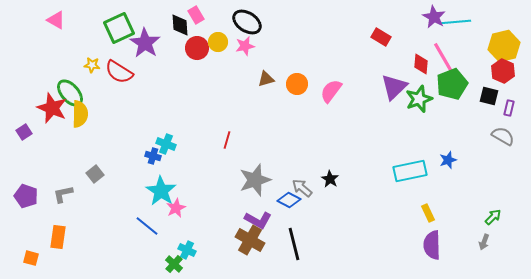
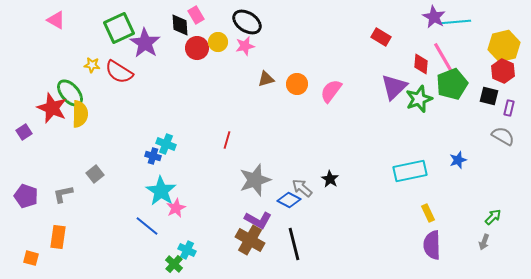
blue star at (448, 160): moved 10 px right
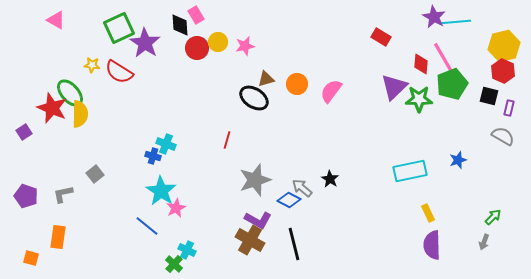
black ellipse at (247, 22): moved 7 px right, 76 px down
green star at (419, 99): rotated 20 degrees clockwise
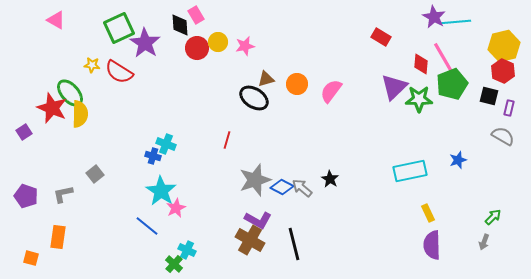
blue diamond at (289, 200): moved 7 px left, 13 px up
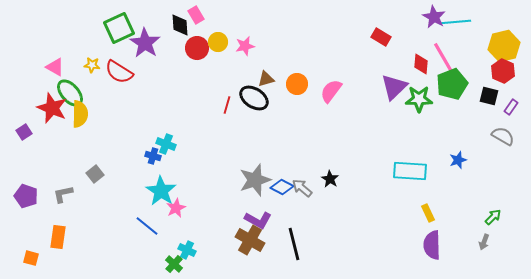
pink triangle at (56, 20): moved 1 px left, 47 px down
purple rectangle at (509, 108): moved 2 px right, 1 px up; rotated 21 degrees clockwise
red line at (227, 140): moved 35 px up
cyan rectangle at (410, 171): rotated 16 degrees clockwise
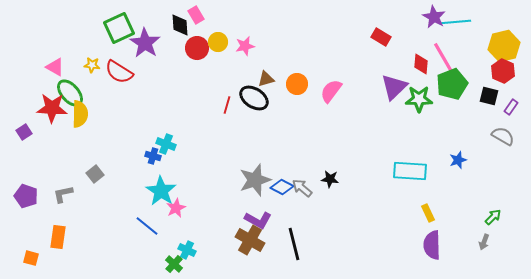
red star at (52, 108): rotated 20 degrees counterclockwise
black star at (330, 179): rotated 24 degrees counterclockwise
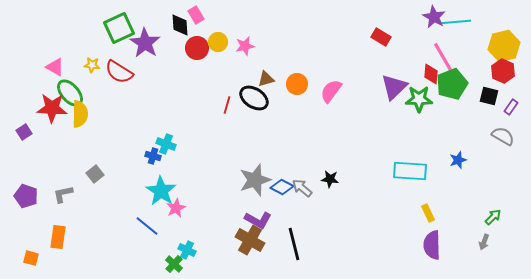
red diamond at (421, 64): moved 10 px right, 10 px down
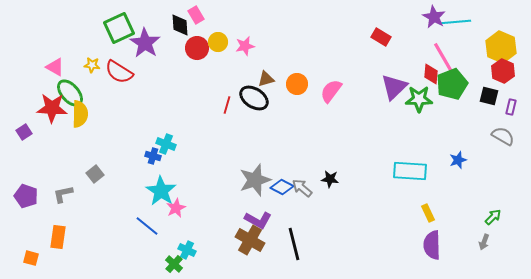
yellow hexagon at (504, 46): moved 3 px left, 1 px down; rotated 24 degrees counterclockwise
purple rectangle at (511, 107): rotated 21 degrees counterclockwise
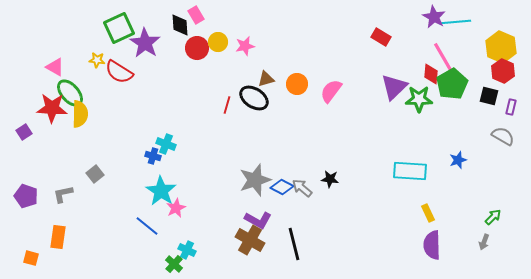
yellow star at (92, 65): moved 5 px right, 5 px up
green pentagon at (452, 84): rotated 8 degrees counterclockwise
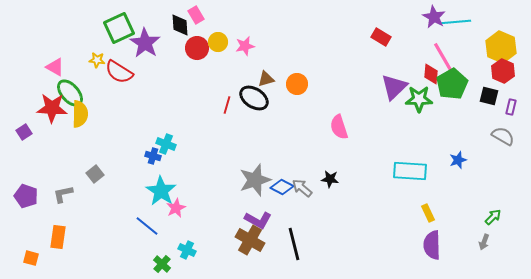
pink semicircle at (331, 91): moved 8 px right, 36 px down; rotated 55 degrees counterclockwise
green cross at (174, 264): moved 12 px left
